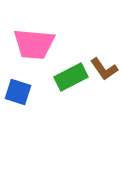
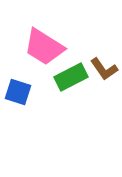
pink trapezoid: moved 10 px right, 3 px down; rotated 27 degrees clockwise
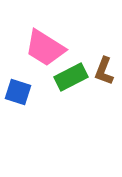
pink trapezoid: moved 1 px right, 1 px down
brown L-shape: moved 2 px down; rotated 56 degrees clockwise
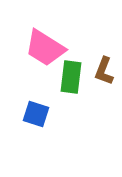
green rectangle: rotated 56 degrees counterclockwise
blue square: moved 18 px right, 22 px down
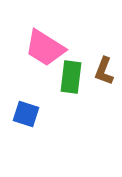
blue square: moved 10 px left
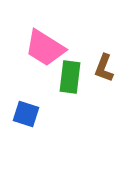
brown L-shape: moved 3 px up
green rectangle: moved 1 px left
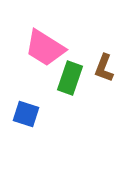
green rectangle: moved 1 px down; rotated 12 degrees clockwise
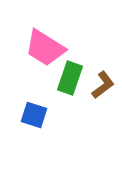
brown L-shape: moved 1 px left, 17 px down; rotated 148 degrees counterclockwise
blue square: moved 8 px right, 1 px down
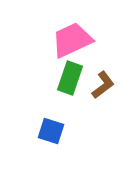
pink trapezoid: moved 27 px right, 8 px up; rotated 123 degrees clockwise
blue square: moved 17 px right, 16 px down
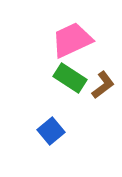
green rectangle: rotated 76 degrees counterclockwise
blue square: rotated 32 degrees clockwise
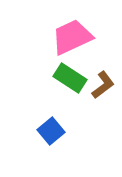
pink trapezoid: moved 3 px up
